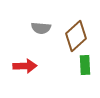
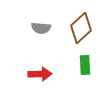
brown diamond: moved 5 px right, 8 px up
red arrow: moved 15 px right, 8 px down
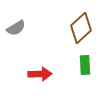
gray semicircle: moved 25 px left; rotated 36 degrees counterclockwise
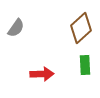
gray semicircle: rotated 24 degrees counterclockwise
red arrow: moved 2 px right
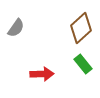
green rectangle: moved 2 px left, 1 px up; rotated 36 degrees counterclockwise
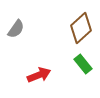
gray semicircle: moved 1 px down
red arrow: moved 3 px left, 1 px down; rotated 20 degrees counterclockwise
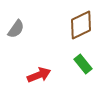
brown diamond: moved 3 px up; rotated 16 degrees clockwise
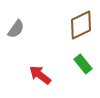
red arrow: moved 1 px right; rotated 120 degrees counterclockwise
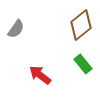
brown diamond: rotated 12 degrees counterclockwise
